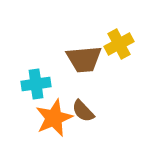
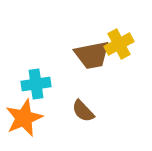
brown trapezoid: moved 8 px right, 4 px up; rotated 6 degrees counterclockwise
orange star: moved 30 px left
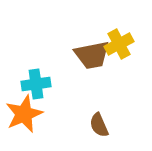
brown semicircle: moved 16 px right, 14 px down; rotated 20 degrees clockwise
orange star: moved 4 px up
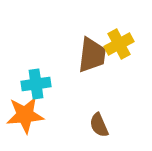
brown trapezoid: rotated 72 degrees counterclockwise
orange star: moved 1 px right, 1 px down; rotated 18 degrees clockwise
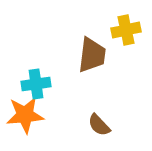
yellow cross: moved 7 px right, 14 px up; rotated 16 degrees clockwise
brown semicircle: rotated 20 degrees counterclockwise
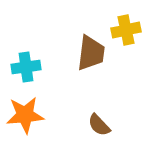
brown trapezoid: moved 1 px left, 2 px up
cyan cross: moved 10 px left, 17 px up
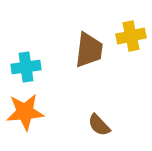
yellow cross: moved 5 px right, 6 px down
brown trapezoid: moved 2 px left, 3 px up
orange star: moved 3 px up
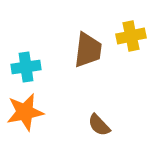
brown trapezoid: moved 1 px left
orange star: rotated 6 degrees counterclockwise
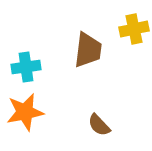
yellow cross: moved 3 px right, 7 px up
